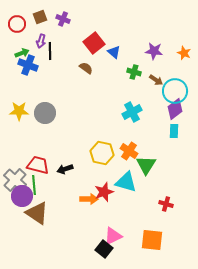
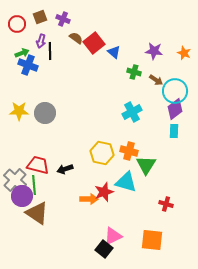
brown semicircle: moved 10 px left, 30 px up
orange cross: rotated 18 degrees counterclockwise
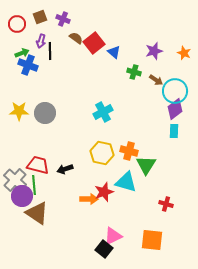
purple star: rotated 24 degrees counterclockwise
cyan cross: moved 29 px left
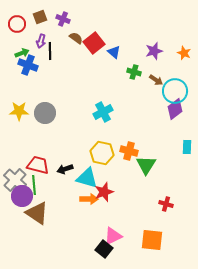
cyan rectangle: moved 13 px right, 16 px down
cyan triangle: moved 39 px left, 4 px up
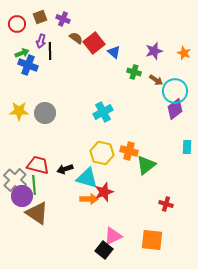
green triangle: rotated 20 degrees clockwise
black square: moved 1 px down
